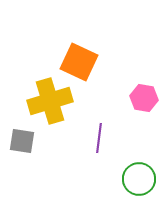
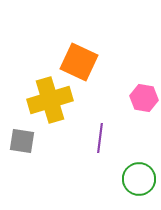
yellow cross: moved 1 px up
purple line: moved 1 px right
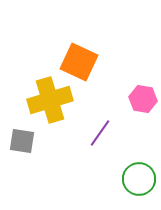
pink hexagon: moved 1 px left, 1 px down
purple line: moved 5 px up; rotated 28 degrees clockwise
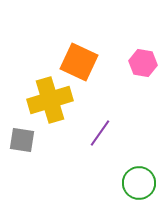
pink hexagon: moved 36 px up
gray square: moved 1 px up
green circle: moved 4 px down
